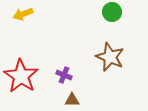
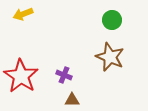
green circle: moved 8 px down
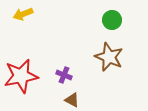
brown star: moved 1 px left
red star: rotated 28 degrees clockwise
brown triangle: rotated 28 degrees clockwise
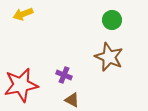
red star: moved 9 px down
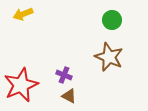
red star: rotated 12 degrees counterclockwise
brown triangle: moved 3 px left, 4 px up
